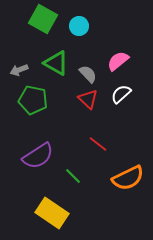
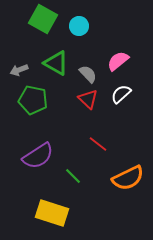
yellow rectangle: rotated 16 degrees counterclockwise
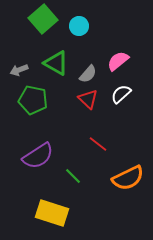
green square: rotated 20 degrees clockwise
gray semicircle: rotated 84 degrees clockwise
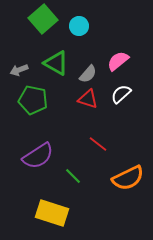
red triangle: rotated 25 degrees counterclockwise
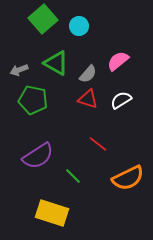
white semicircle: moved 6 px down; rotated 10 degrees clockwise
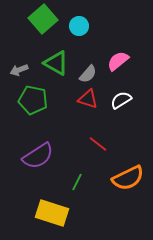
green line: moved 4 px right, 6 px down; rotated 72 degrees clockwise
